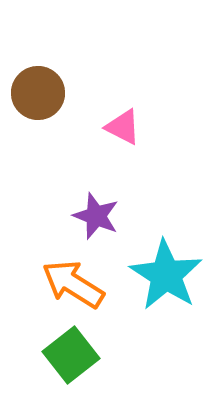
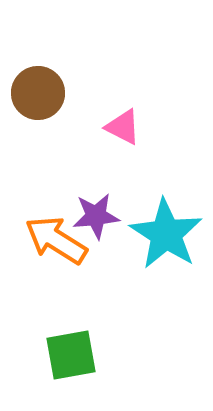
purple star: rotated 27 degrees counterclockwise
cyan star: moved 41 px up
orange arrow: moved 17 px left, 44 px up
green square: rotated 28 degrees clockwise
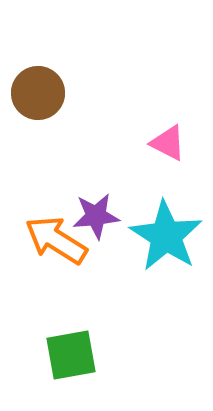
pink triangle: moved 45 px right, 16 px down
cyan star: moved 2 px down
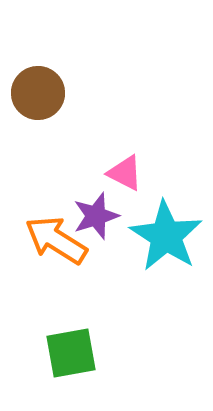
pink triangle: moved 43 px left, 30 px down
purple star: rotated 12 degrees counterclockwise
green square: moved 2 px up
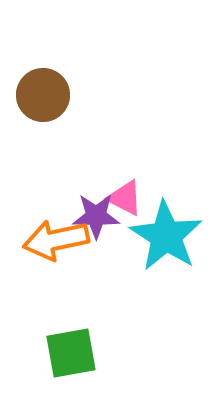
brown circle: moved 5 px right, 2 px down
pink triangle: moved 25 px down
purple star: rotated 18 degrees clockwise
orange arrow: rotated 44 degrees counterclockwise
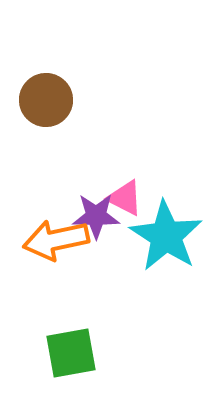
brown circle: moved 3 px right, 5 px down
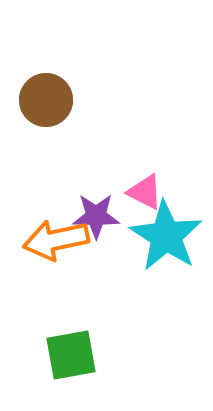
pink triangle: moved 20 px right, 6 px up
green square: moved 2 px down
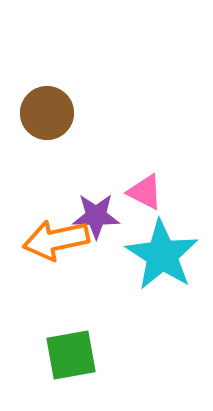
brown circle: moved 1 px right, 13 px down
cyan star: moved 4 px left, 19 px down
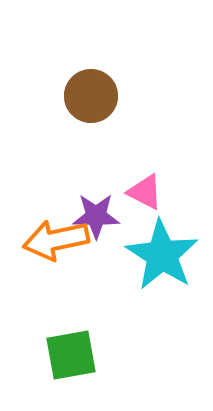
brown circle: moved 44 px right, 17 px up
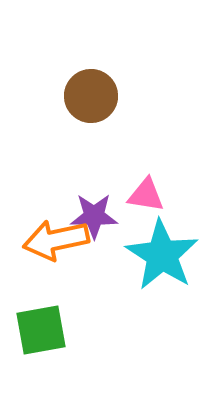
pink triangle: moved 1 px right, 3 px down; rotated 18 degrees counterclockwise
purple star: moved 2 px left
green square: moved 30 px left, 25 px up
